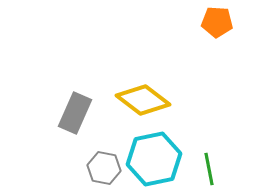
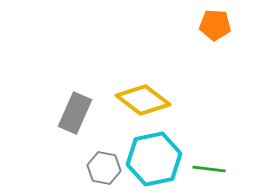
orange pentagon: moved 2 px left, 3 px down
green line: rotated 72 degrees counterclockwise
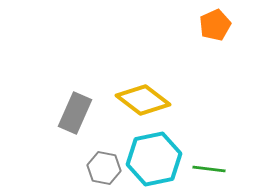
orange pentagon: rotated 28 degrees counterclockwise
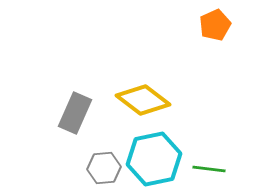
gray hexagon: rotated 16 degrees counterclockwise
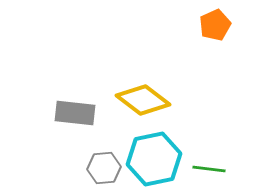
gray rectangle: rotated 72 degrees clockwise
